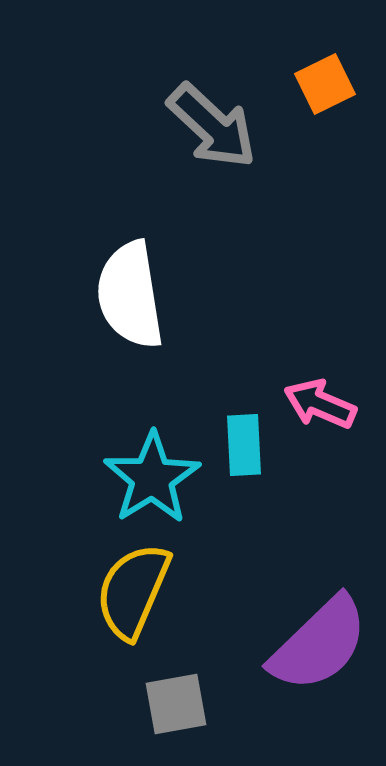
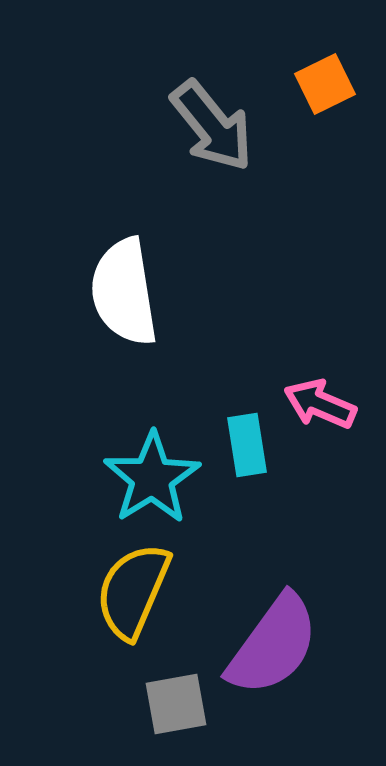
gray arrow: rotated 8 degrees clockwise
white semicircle: moved 6 px left, 3 px up
cyan rectangle: moved 3 px right; rotated 6 degrees counterclockwise
purple semicircle: moved 46 px left, 1 px down; rotated 10 degrees counterclockwise
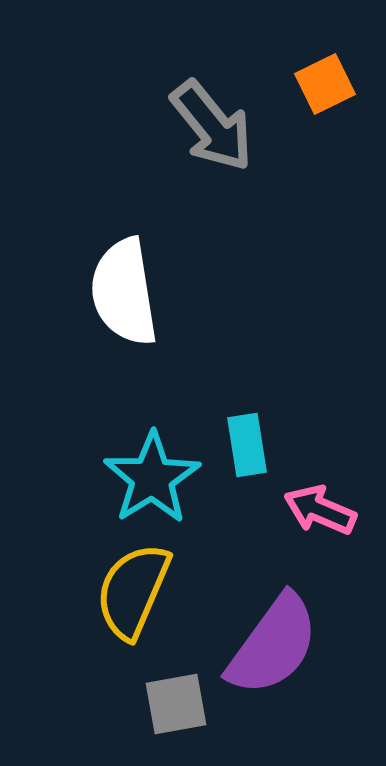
pink arrow: moved 106 px down
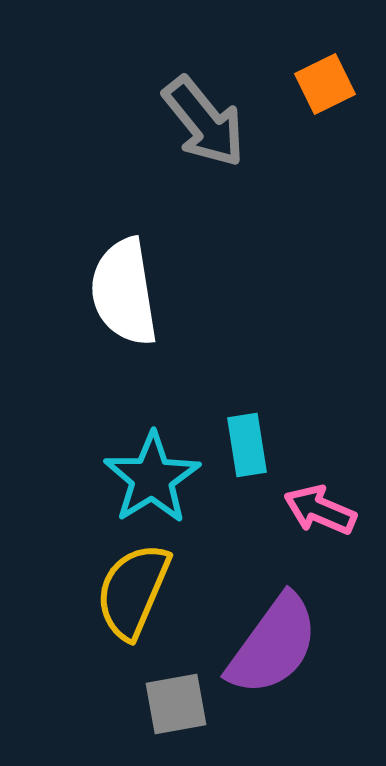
gray arrow: moved 8 px left, 4 px up
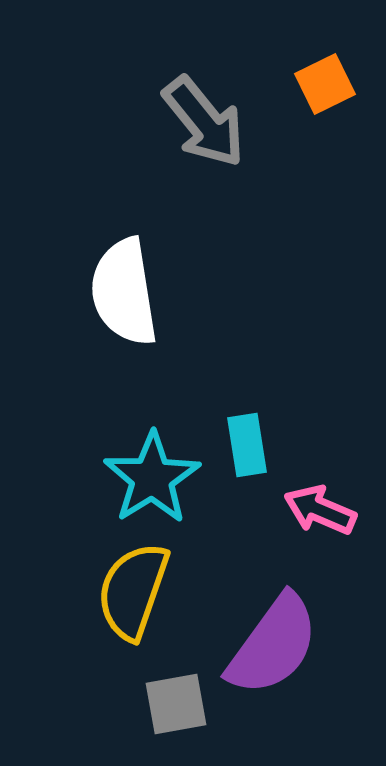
yellow semicircle: rotated 4 degrees counterclockwise
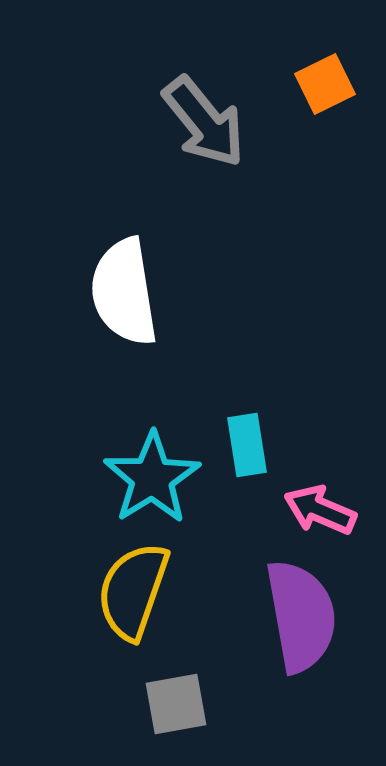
purple semicircle: moved 28 px right, 29 px up; rotated 46 degrees counterclockwise
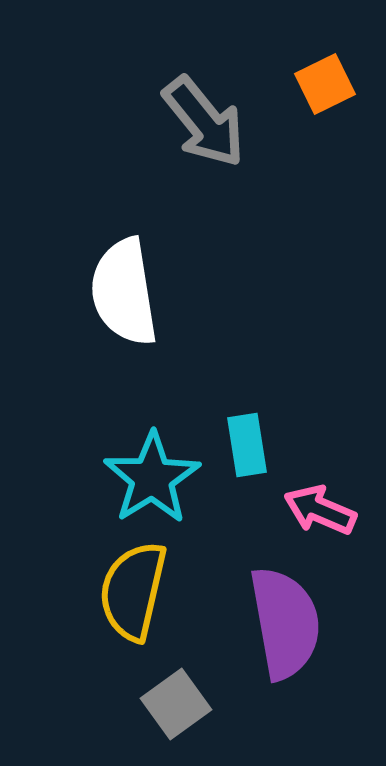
yellow semicircle: rotated 6 degrees counterclockwise
purple semicircle: moved 16 px left, 7 px down
gray square: rotated 26 degrees counterclockwise
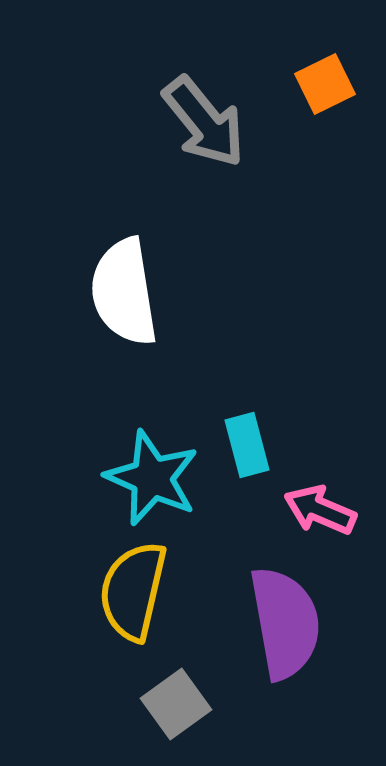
cyan rectangle: rotated 6 degrees counterclockwise
cyan star: rotated 16 degrees counterclockwise
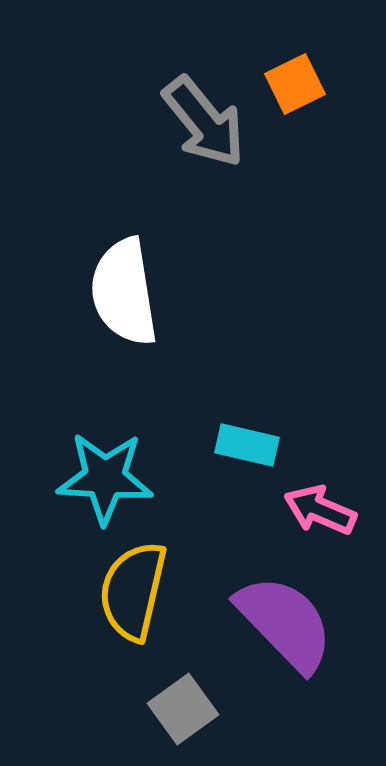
orange square: moved 30 px left
cyan rectangle: rotated 62 degrees counterclockwise
cyan star: moved 47 px left; rotated 20 degrees counterclockwise
purple semicircle: rotated 34 degrees counterclockwise
gray square: moved 7 px right, 5 px down
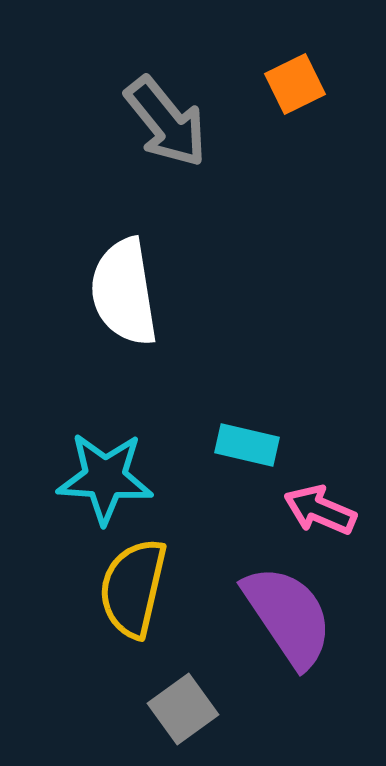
gray arrow: moved 38 px left
yellow semicircle: moved 3 px up
purple semicircle: moved 3 px right, 7 px up; rotated 10 degrees clockwise
